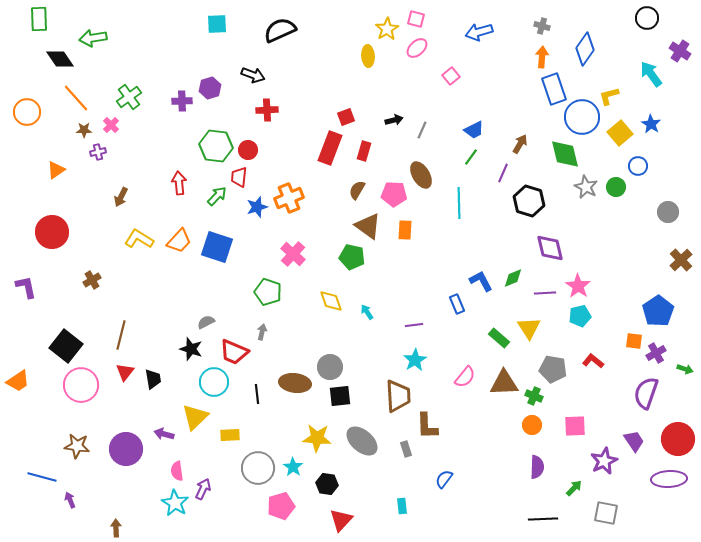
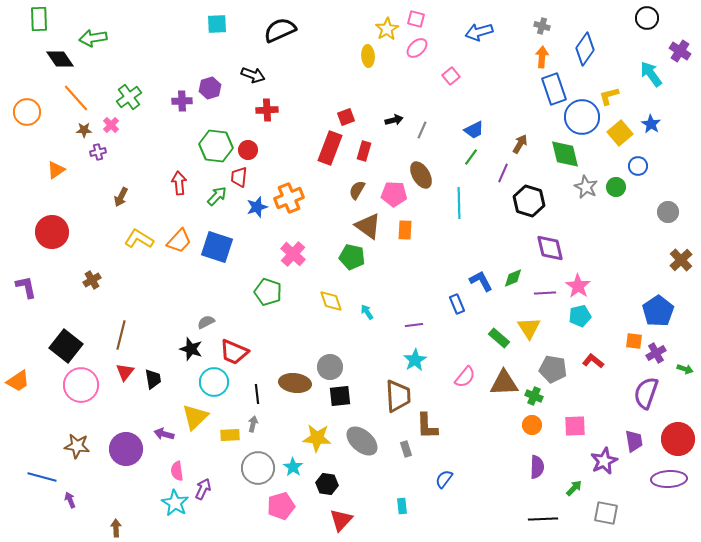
gray arrow at (262, 332): moved 9 px left, 92 px down
purple trapezoid at (634, 441): rotated 25 degrees clockwise
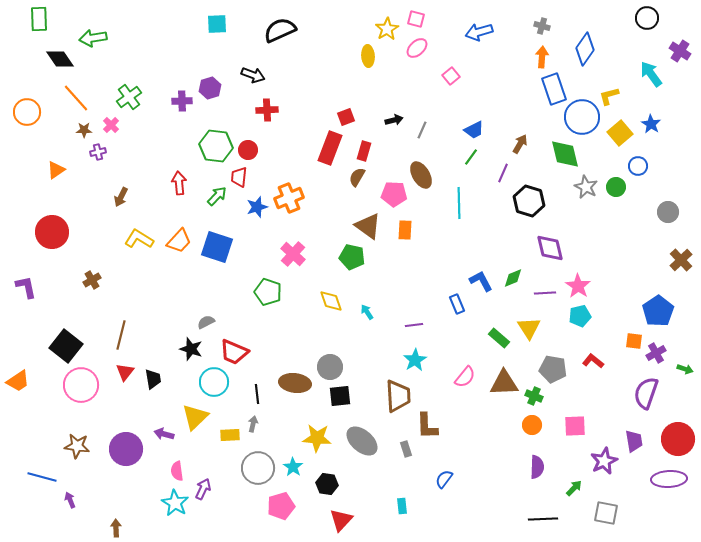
brown semicircle at (357, 190): moved 13 px up
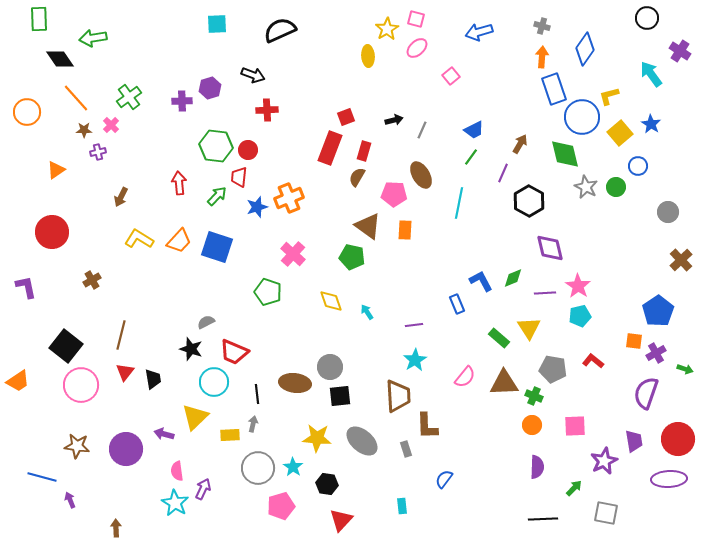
black hexagon at (529, 201): rotated 12 degrees clockwise
cyan line at (459, 203): rotated 12 degrees clockwise
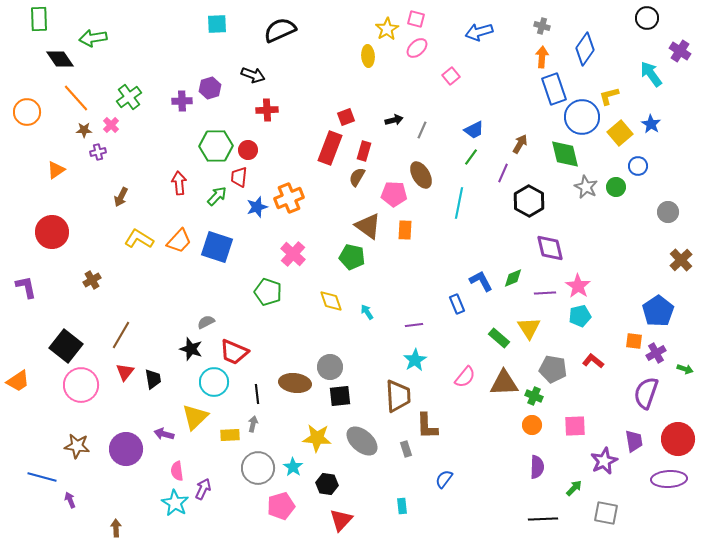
green hexagon at (216, 146): rotated 8 degrees counterclockwise
brown line at (121, 335): rotated 16 degrees clockwise
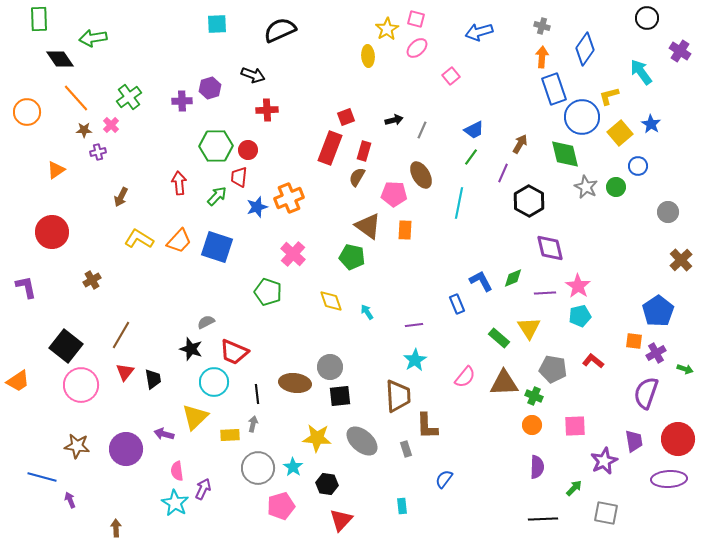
cyan arrow at (651, 74): moved 10 px left, 2 px up
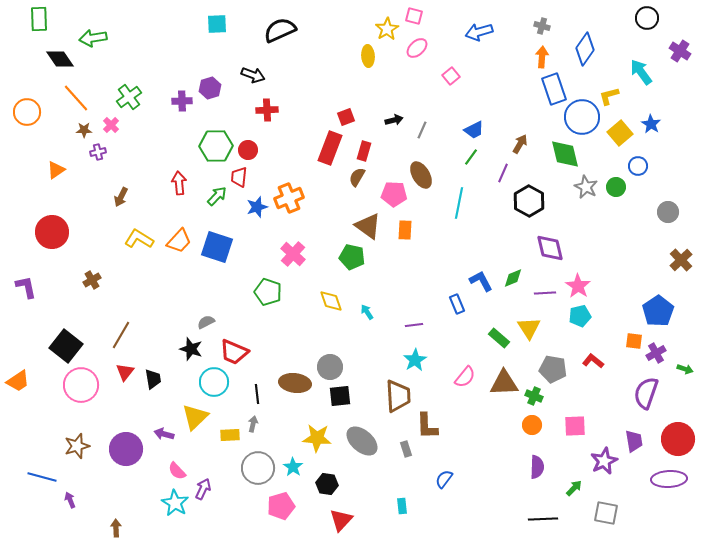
pink square at (416, 19): moved 2 px left, 3 px up
brown star at (77, 446): rotated 25 degrees counterclockwise
pink semicircle at (177, 471): rotated 36 degrees counterclockwise
